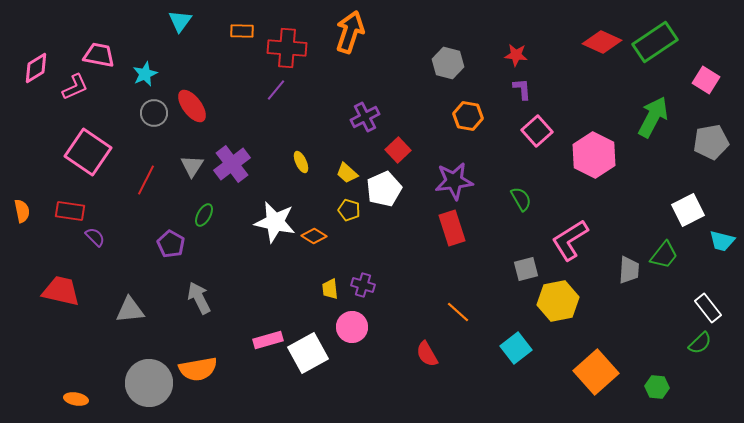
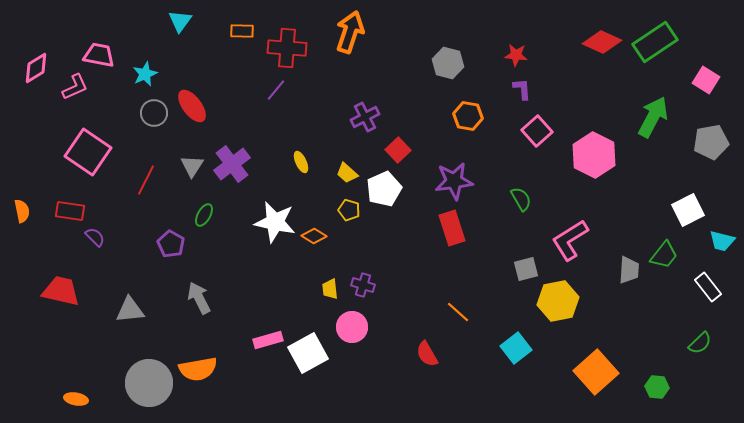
white rectangle at (708, 308): moved 21 px up
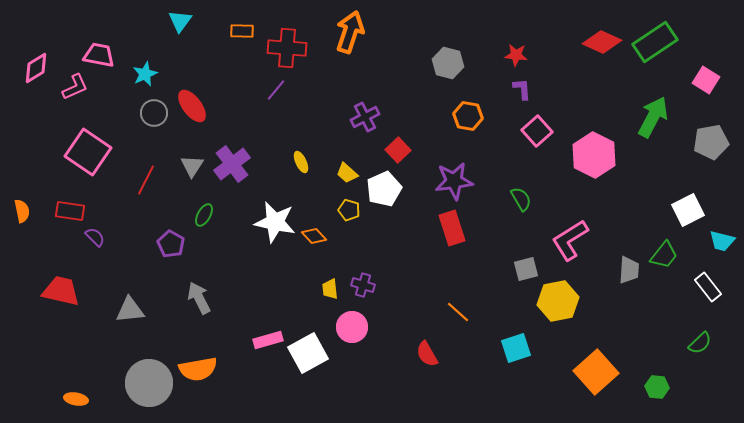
orange diamond at (314, 236): rotated 15 degrees clockwise
cyan square at (516, 348): rotated 20 degrees clockwise
